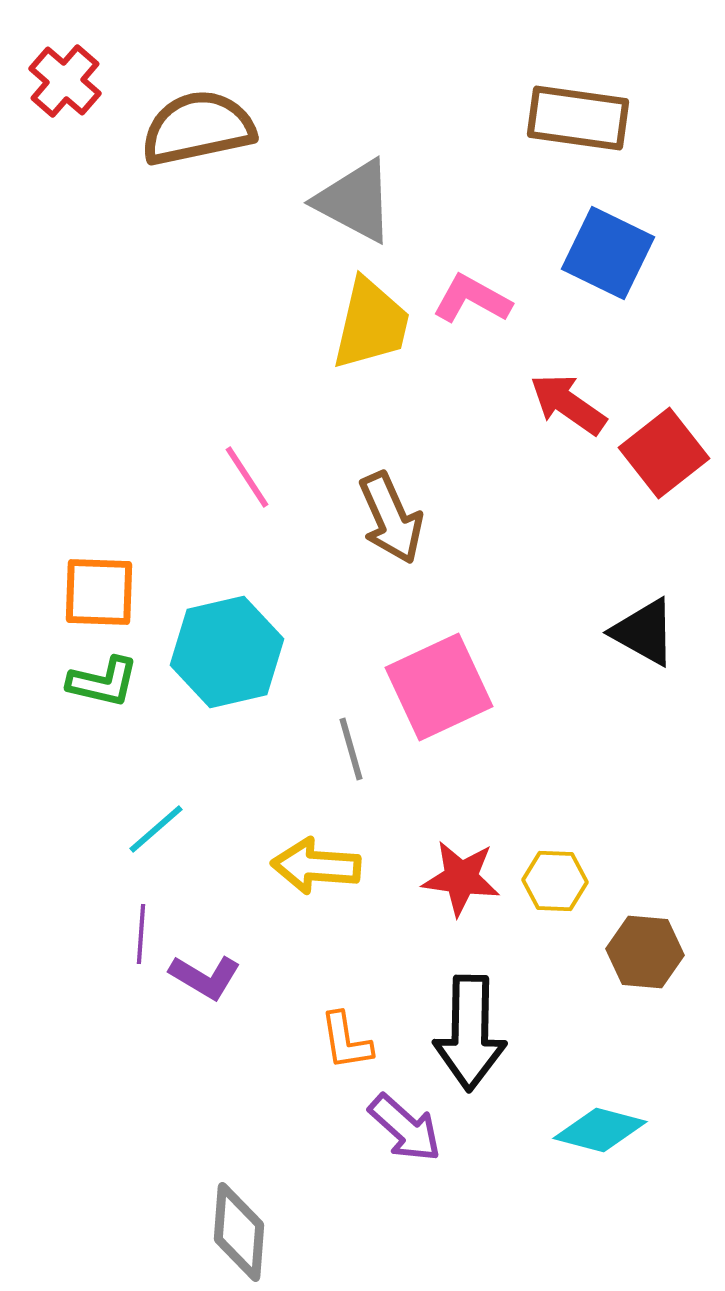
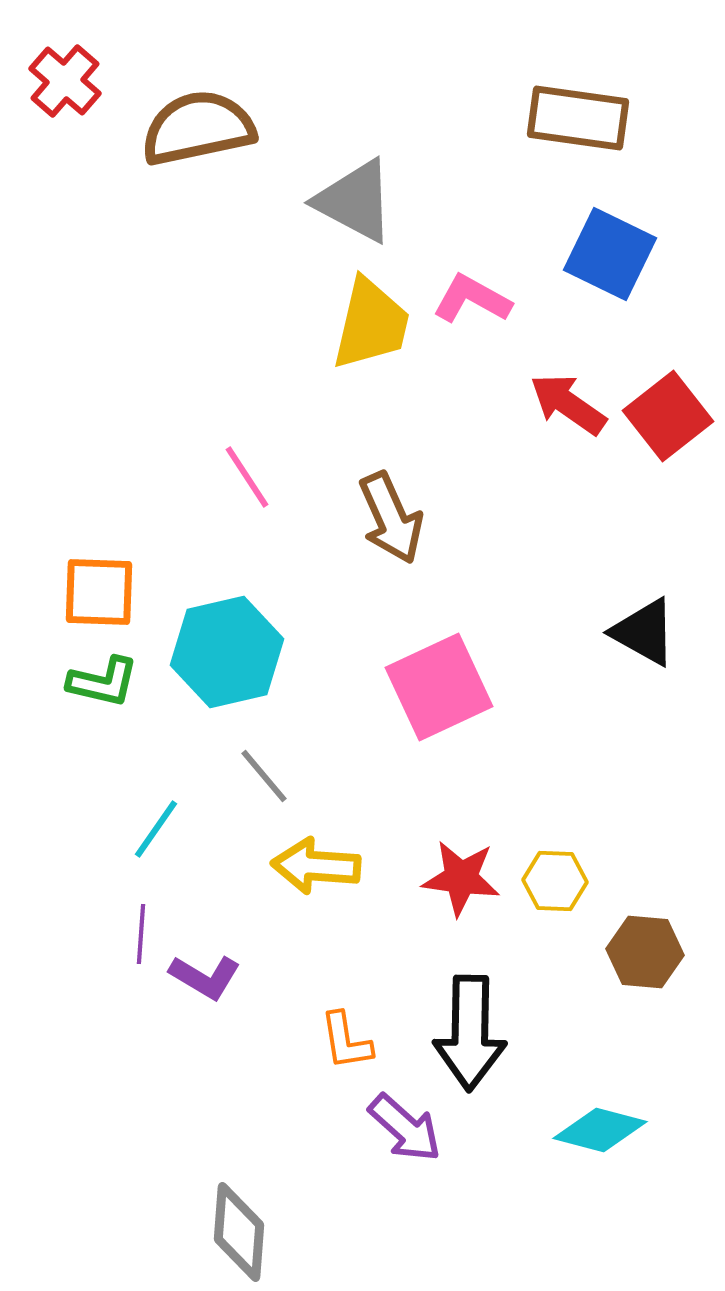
blue square: moved 2 px right, 1 px down
red square: moved 4 px right, 37 px up
gray line: moved 87 px left, 27 px down; rotated 24 degrees counterclockwise
cyan line: rotated 14 degrees counterclockwise
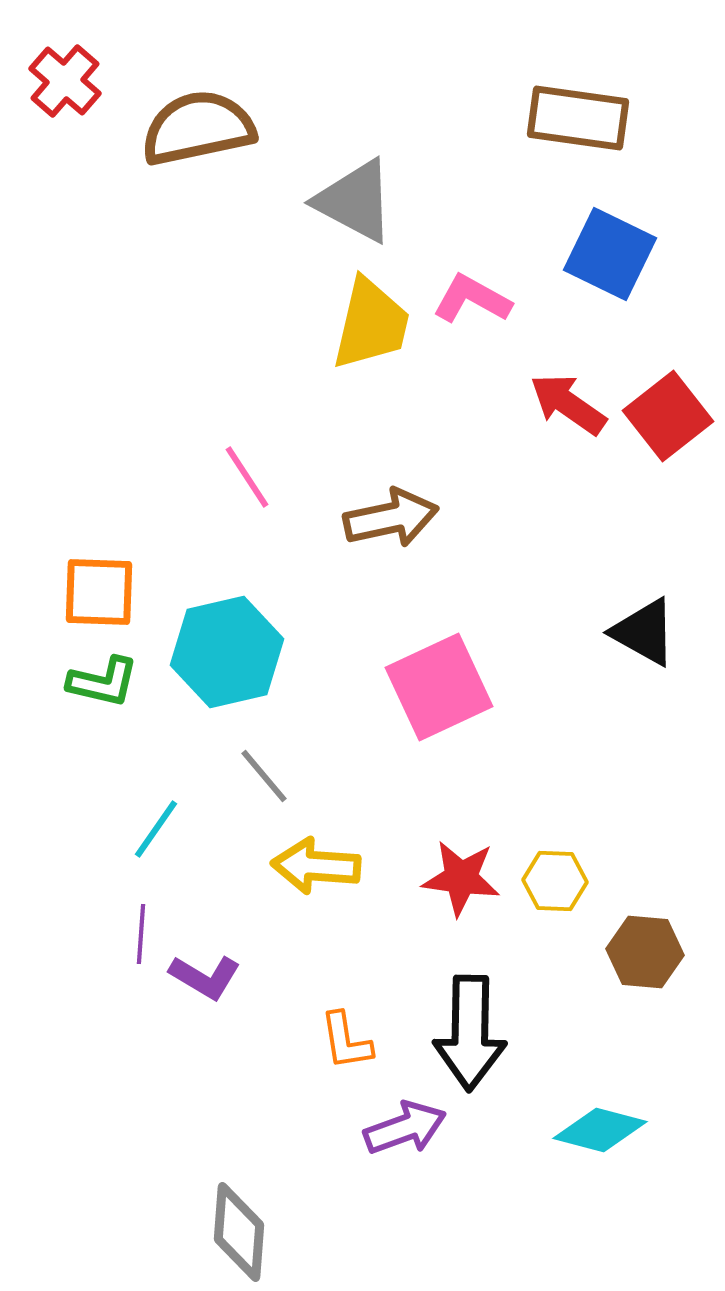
brown arrow: rotated 78 degrees counterclockwise
purple arrow: rotated 62 degrees counterclockwise
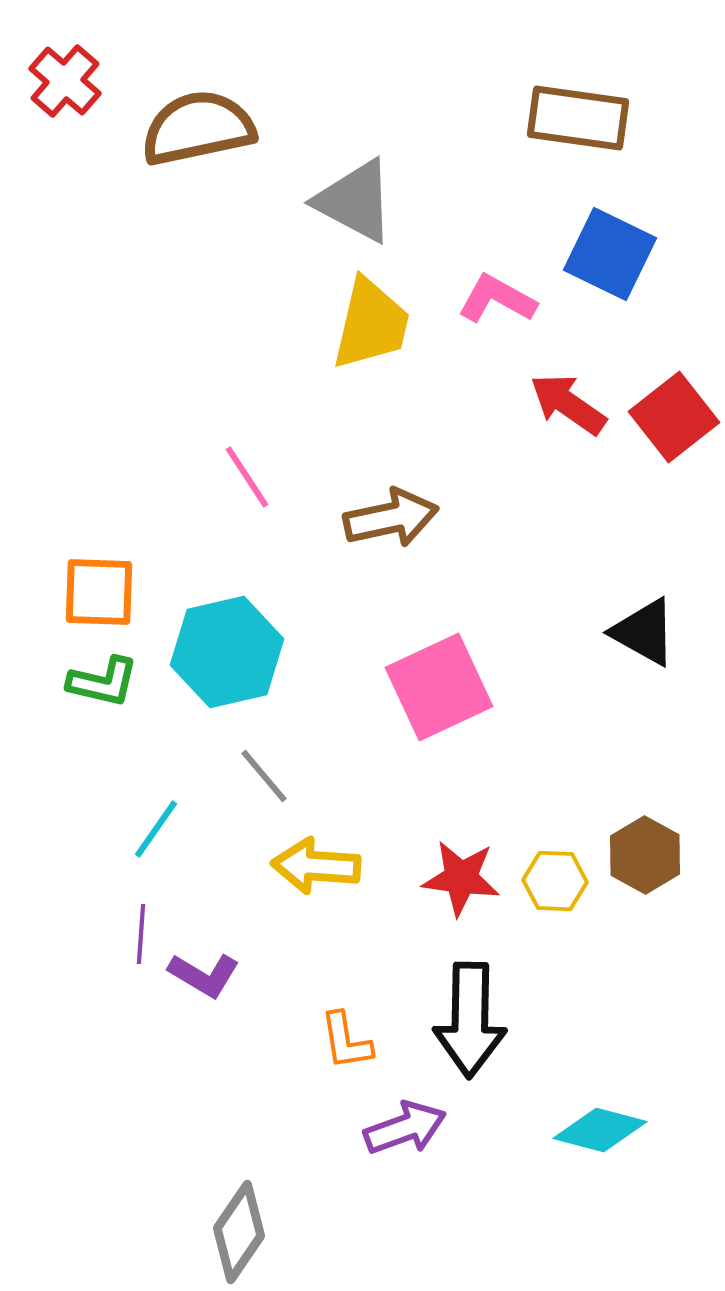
pink L-shape: moved 25 px right
red square: moved 6 px right, 1 px down
brown hexagon: moved 97 px up; rotated 24 degrees clockwise
purple L-shape: moved 1 px left, 2 px up
black arrow: moved 13 px up
gray diamond: rotated 30 degrees clockwise
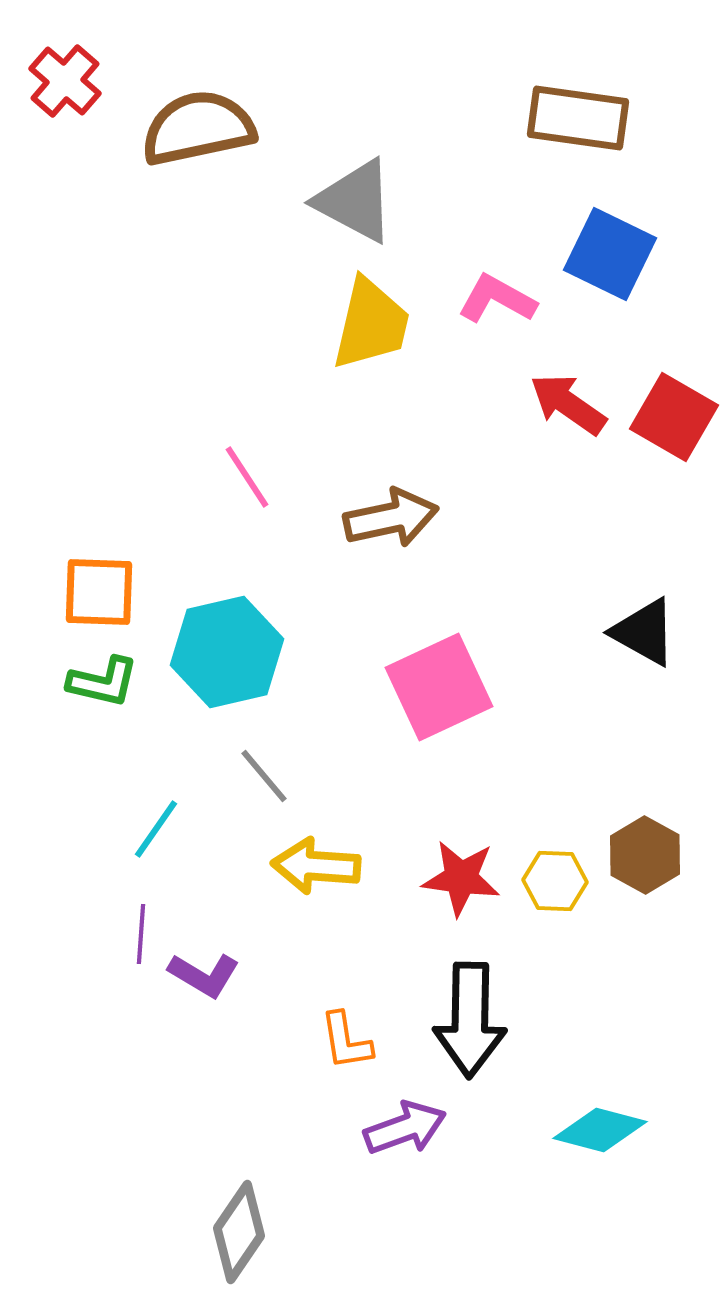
red square: rotated 22 degrees counterclockwise
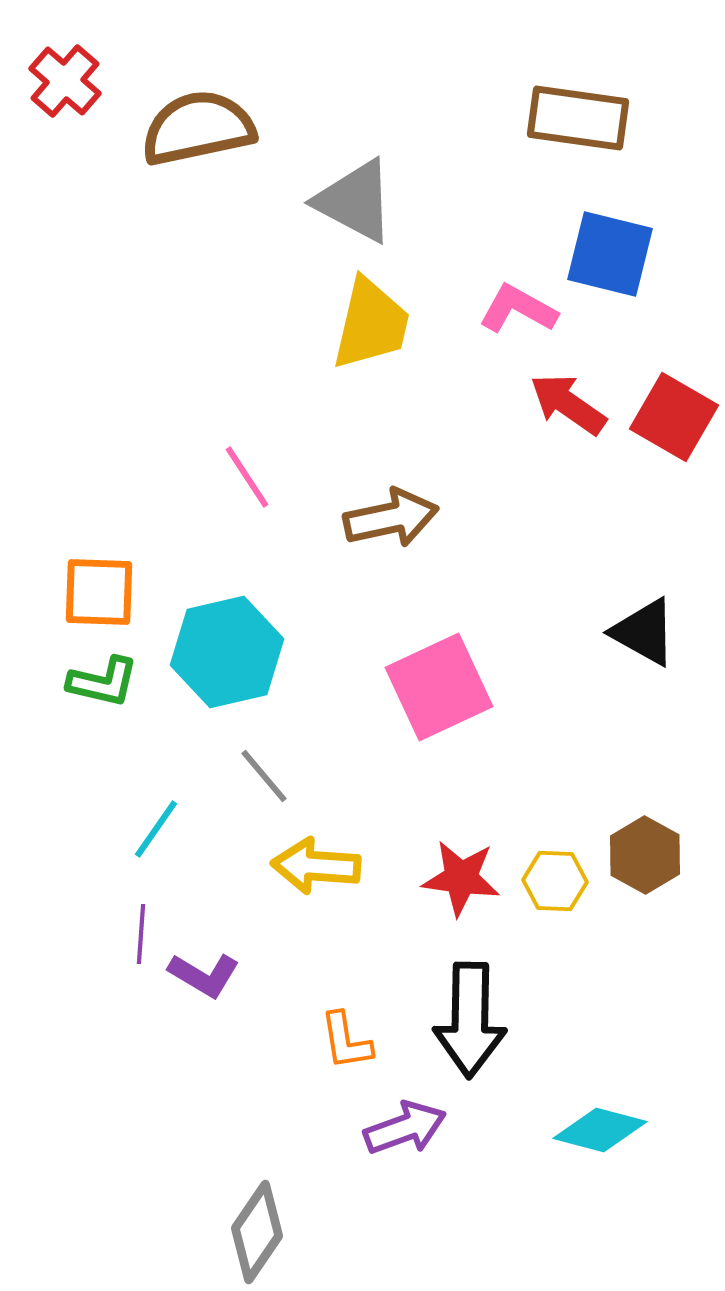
blue square: rotated 12 degrees counterclockwise
pink L-shape: moved 21 px right, 10 px down
gray diamond: moved 18 px right
